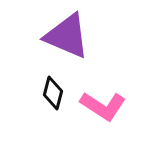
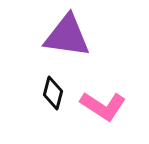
purple triangle: rotated 15 degrees counterclockwise
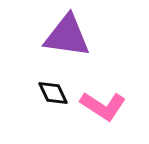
black diamond: rotated 40 degrees counterclockwise
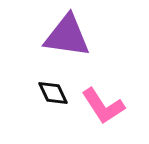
pink L-shape: rotated 24 degrees clockwise
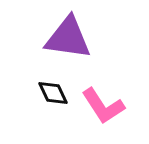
purple triangle: moved 1 px right, 2 px down
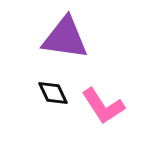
purple triangle: moved 3 px left
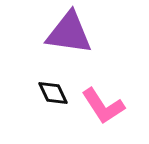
purple triangle: moved 4 px right, 5 px up
